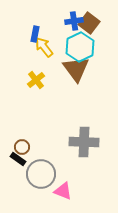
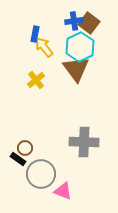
brown circle: moved 3 px right, 1 px down
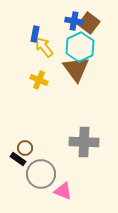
blue cross: rotated 18 degrees clockwise
yellow cross: moved 3 px right; rotated 30 degrees counterclockwise
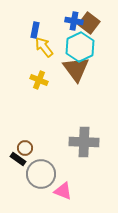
blue rectangle: moved 4 px up
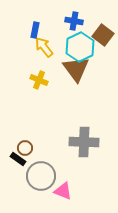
brown square: moved 14 px right, 12 px down
gray circle: moved 2 px down
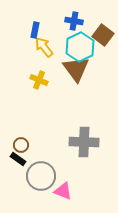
brown circle: moved 4 px left, 3 px up
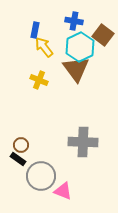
gray cross: moved 1 px left
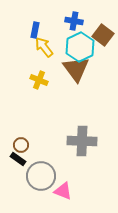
gray cross: moved 1 px left, 1 px up
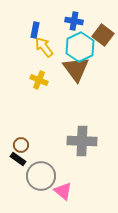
pink triangle: rotated 18 degrees clockwise
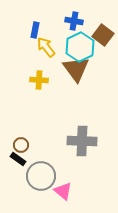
yellow arrow: moved 2 px right
yellow cross: rotated 18 degrees counterclockwise
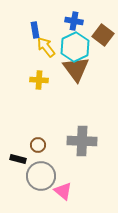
blue rectangle: rotated 21 degrees counterclockwise
cyan hexagon: moved 5 px left
brown circle: moved 17 px right
black rectangle: rotated 21 degrees counterclockwise
